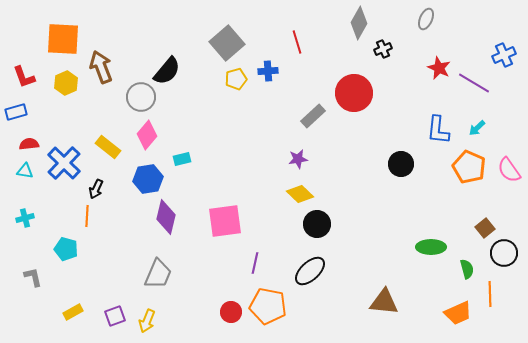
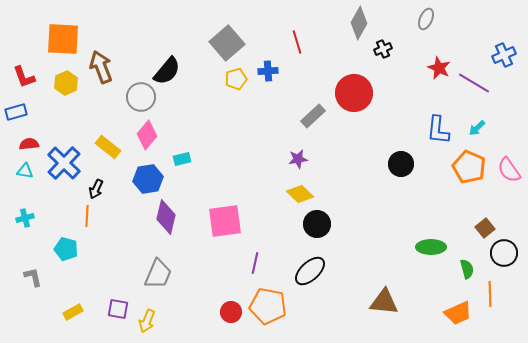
purple square at (115, 316): moved 3 px right, 7 px up; rotated 30 degrees clockwise
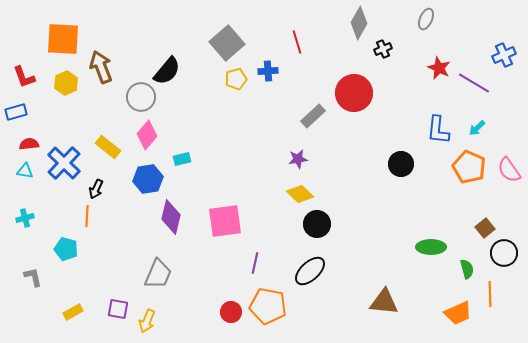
purple diamond at (166, 217): moved 5 px right
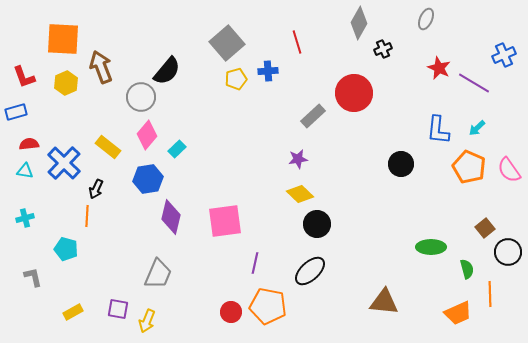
cyan rectangle at (182, 159): moved 5 px left, 10 px up; rotated 30 degrees counterclockwise
black circle at (504, 253): moved 4 px right, 1 px up
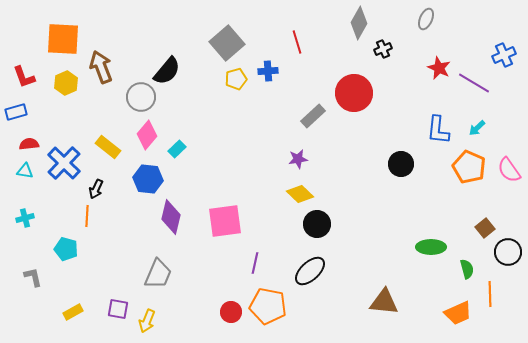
blue hexagon at (148, 179): rotated 16 degrees clockwise
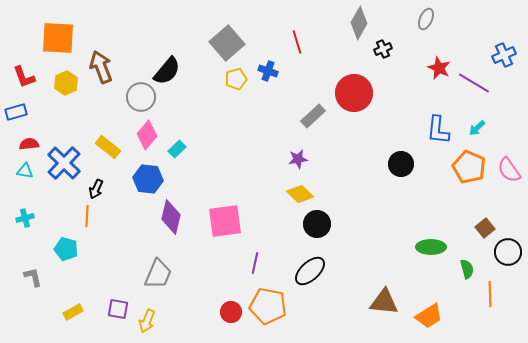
orange square at (63, 39): moved 5 px left, 1 px up
blue cross at (268, 71): rotated 24 degrees clockwise
orange trapezoid at (458, 313): moved 29 px left, 3 px down; rotated 8 degrees counterclockwise
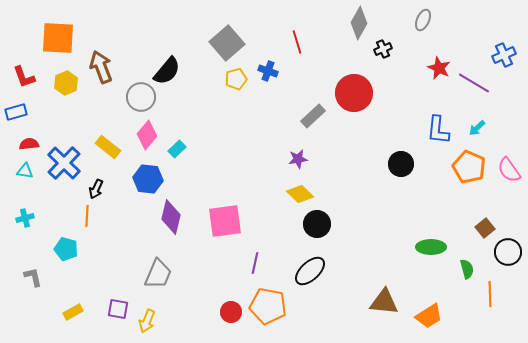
gray ellipse at (426, 19): moved 3 px left, 1 px down
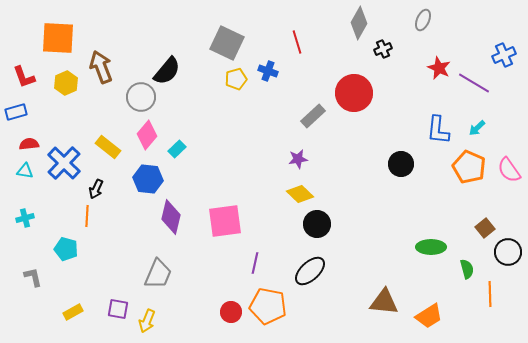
gray square at (227, 43): rotated 24 degrees counterclockwise
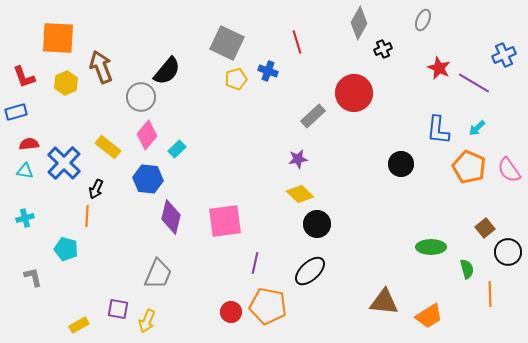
yellow rectangle at (73, 312): moved 6 px right, 13 px down
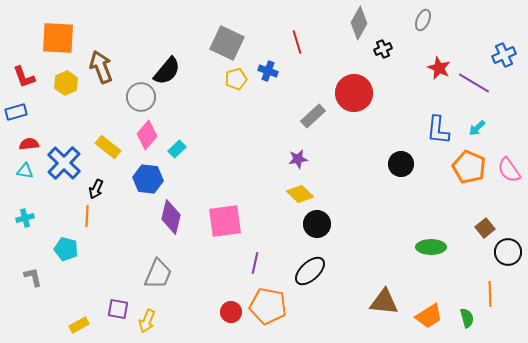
green semicircle at (467, 269): moved 49 px down
